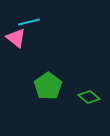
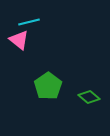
pink triangle: moved 3 px right, 2 px down
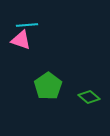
cyan line: moved 2 px left, 3 px down; rotated 10 degrees clockwise
pink triangle: moved 2 px right; rotated 20 degrees counterclockwise
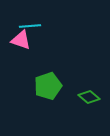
cyan line: moved 3 px right, 1 px down
green pentagon: rotated 16 degrees clockwise
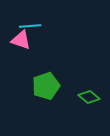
green pentagon: moved 2 px left
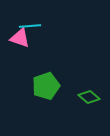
pink triangle: moved 1 px left, 2 px up
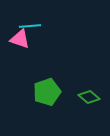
pink triangle: moved 1 px down
green pentagon: moved 1 px right, 6 px down
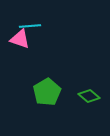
green pentagon: rotated 12 degrees counterclockwise
green diamond: moved 1 px up
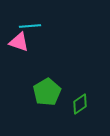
pink triangle: moved 1 px left, 3 px down
green diamond: moved 9 px left, 8 px down; rotated 75 degrees counterclockwise
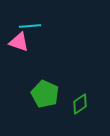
green pentagon: moved 2 px left, 2 px down; rotated 16 degrees counterclockwise
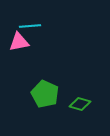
pink triangle: rotated 30 degrees counterclockwise
green diamond: rotated 50 degrees clockwise
